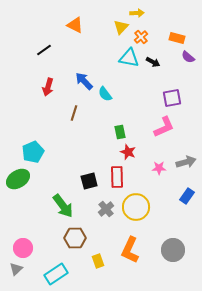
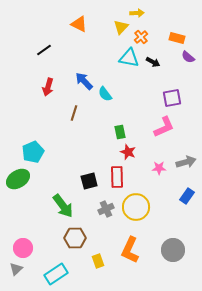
orange triangle: moved 4 px right, 1 px up
gray cross: rotated 14 degrees clockwise
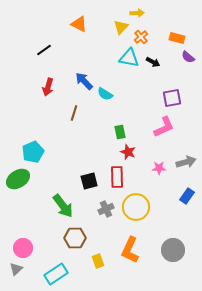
cyan semicircle: rotated 21 degrees counterclockwise
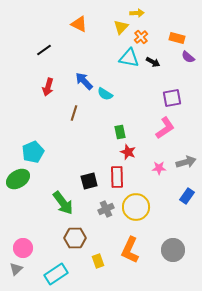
pink L-shape: moved 1 px right, 1 px down; rotated 10 degrees counterclockwise
green arrow: moved 3 px up
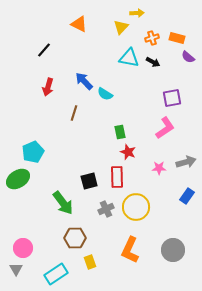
orange cross: moved 11 px right, 1 px down; rotated 24 degrees clockwise
black line: rotated 14 degrees counterclockwise
yellow rectangle: moved 8 px left, 1 px down
gray triangle: rotated 16 degrees counterclockwise
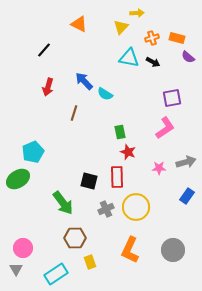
black square: rotated 30 degrees clockwise
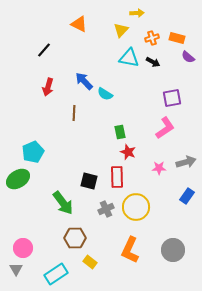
yellow triangle: moved 3 px down
brown line: rotated 14 degrees counterclockwise
yellow rectangle: rotated 32 degrees counterclockwise
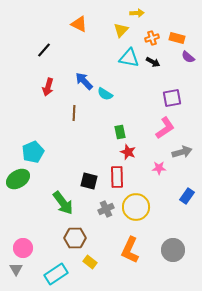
gray arrow: moved 4 px left, 10 px up
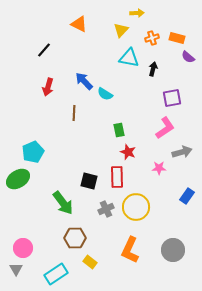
black arrow: moved 7 px down; rotated 104 degrees counterclockwise
green rectangle: moved 1 px left, 2 px up
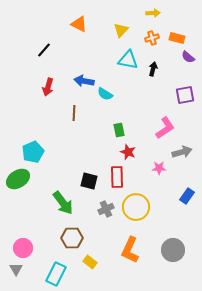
yellow arrow: moved 16 px right
cyan triangle: moved 1 px left, 2 px down
blue arrow: rotated 36 degrees counterclockwise
purple square: moved 13 px right, 3 px up
brown hexagon: moved 3 px left
cyan rectangle: rotated 30 degrees counterclockwise
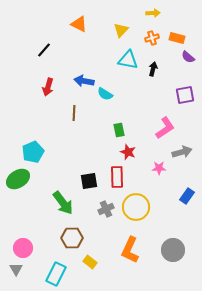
black square: rotated 24 degrees counterclockwise
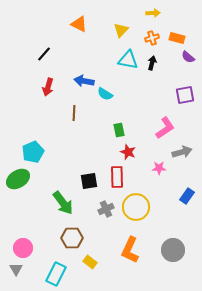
black line: moved 4 px down
black arrow: moved 1 px left, 6 px up
